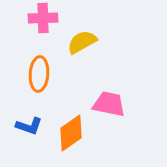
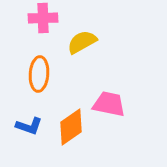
orange diamond: moved 6 px up
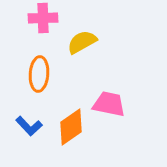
blue L-shape: rotated 28 degrees clockwise
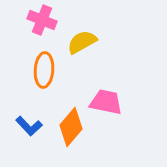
pink cross: moved 1 px left, 2 px down; rotated 24 degrees clockwise
orange ellipse: moved 5 px right, 4 px up
pink trapezoid: moved 3 px left, 2 px up
orange diamond: rotated 15 degrees counterclockwise
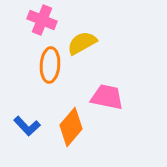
yellow semicircle: moved 1 px down
orange ellipse: moved 6 px right, 5 px up
pink trapezoid: moved 1 px right, 5 px up
blue L-shape: moved 2 px left
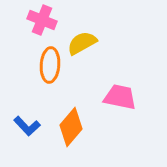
pink trapezoid: moved 13 px right
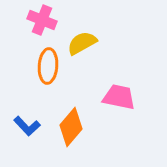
orange ellipse: moved 2 px left, 1 px down
pink trapezoid: moved 1 px left
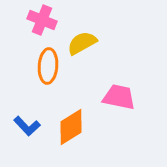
orange diamond: rotated 18 degrees clockwise
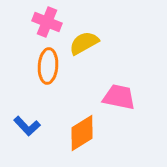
pink cross: moved 5 px right, 2 px down
yellow semicircle: moved 2 px right
orange diamond: moved 11 px right, 6 px down
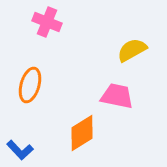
yellow semicircle: moved 48 px right, 7 px down
orange ellipse: moved 18 px left, 19 px down; rotated 12 degrees clockwise
pink trapezoid: moved 2 px left, 1 px up
blue L-shape: moved 7 px left, 24 px down
